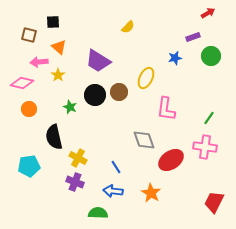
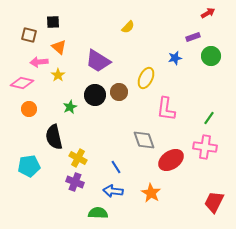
green star: rotated 24 degrees clockwise
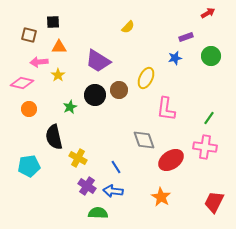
purple rectangle: moved 7 px left
orange triangle: rotated 42 degrees counterclockwise
brown circle: moved 2 px up
purple cross: moved 12 px right, 4 px down; rotated 12 degrees clockwise
orange star: moved 10 px right, 4 px down
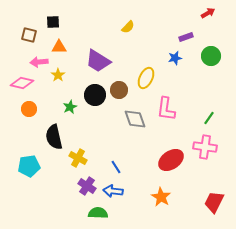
gray diamond: moved 9 px left, 21 px up
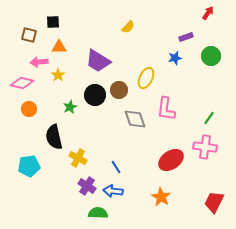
red arrow: rotated 24 degrees counterclockwise
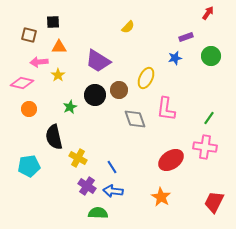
blue line: moved 4 px left
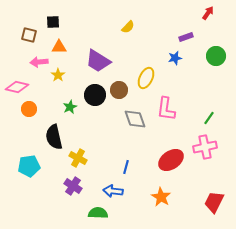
green circle: moved 5 px right
pink diamond: moved 5 px left, 4 px down
pink cross: rotated 20 degrees counterclockwise
blue line: moved 14 px right; rotated 48 degrees clockwise
purple cross: moved 14 px left
